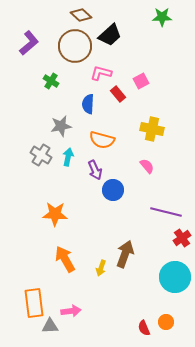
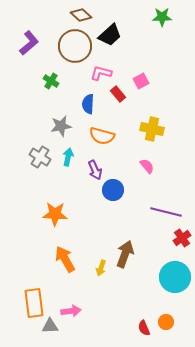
orange semicircle: moved 4 px up
gray cross: moved 1 px left, 2 px down
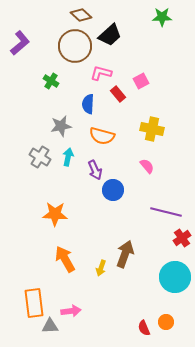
purple L-shape: moved 9 px left
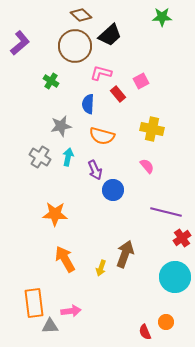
red semicircle: moved 1 px right, 4 px down
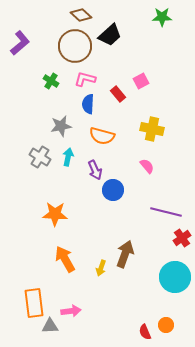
pink L-shape: moved 16 px left, 6 px down
orange circle: moved 3 px down
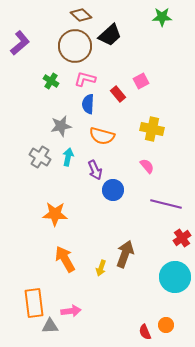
purple line: moved 8 px up
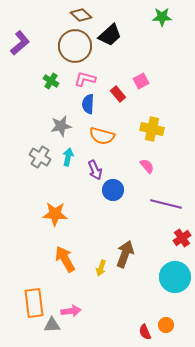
gray triangle: moved 2 px right, 1 px up
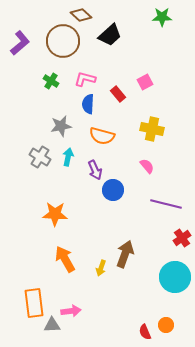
brown circle: moved 12 px left, 5 px up
pink square: moved 4 px right, 1 px down
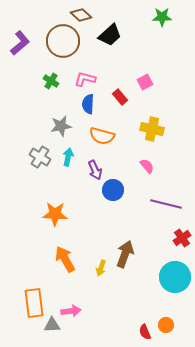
red rectangle: moved 2 px right, 3 px down
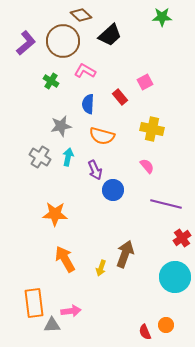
purple L-shape: moved 6 px right
pink L-shape: moved 8 px up; rotated 15 degrees clockwise
